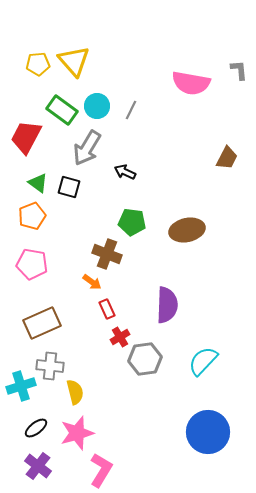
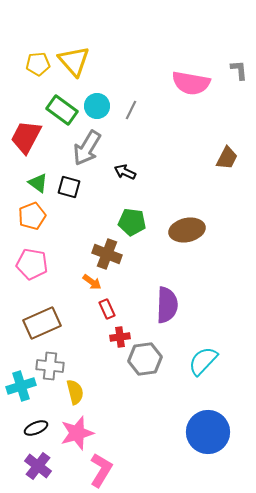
red cross: rotated 24 degrees clockwise
black ellipse: rotated 15 degrees clockwise
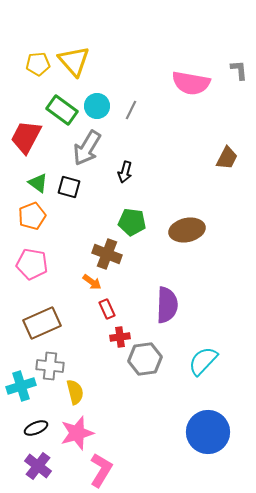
black arrow: rotated 100 degrees counterclockwise
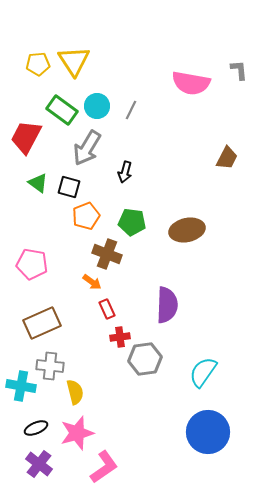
yellow triangle: rotated 8 degrees clockwise
orange pentagon: moved 54 px right
cyan semicircle: moved 11 px down; rotated 8 degrees counterclockwise
cyan cross: rotated 28 degrees clockwise
purple cross: moved 1 px right, 2 px up
pink L-shape: moved 3 px right, 3 px up; rotated 24 degrees clockwise
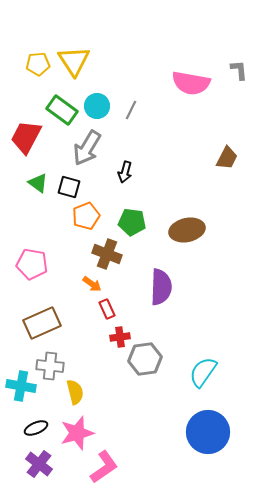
orange arrow: moved 2 px down
purple semicircle: moved 6 px left, 18 px up
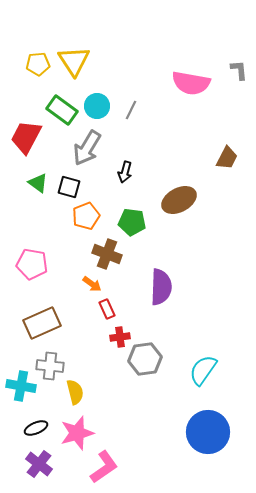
brown ellipse: moved 8 px left, 30 px up; rotated 16 degrees counterclockwise
cyan semicircle: moved 2 px up
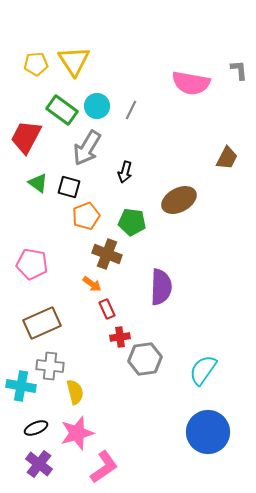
yellow pentagon: moved 2 px left
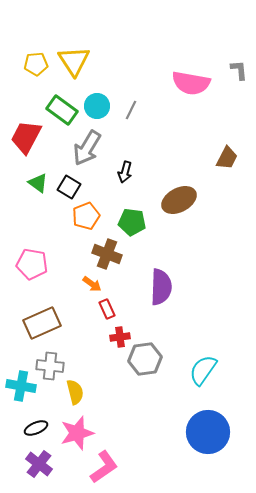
black square: rotated 15 degrees clockwise
